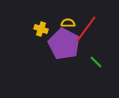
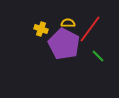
red line: moved 4 px right
green line: moved 2 px right, 6 px up
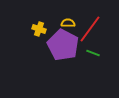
yellow cross: moved 2 px left
purple pentagon: moved 1 px left, 1 px down
green line: moved 5 px left, 3 px up; rotated 24 degrees counterclockwise
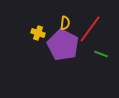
yellow semicircle: moved 3 px left; rotated 96 degrees clockwise
yellow cross: moved 1 px left, 4 px down
green line: moved 8 px right, 1 px down
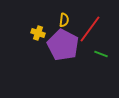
yellow semicircle: moved 1 px left, 3 px up
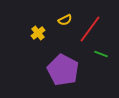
yellow semicircle: moved 1 px right; rotated 56 degrees clockwise
yellow cross: rotated 32 degrees clockwise
purple pentagon: moved 25 px down
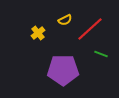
red line: rotated 12 degrees clockwise
purple pentagon: rotated 28 degrees counterclockwise
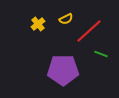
yellow semicircle: moved 1 px right, 1 px up
red line: moved 1 px left, 2 px down
yellow cross: moved 9 px up
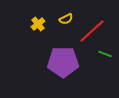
red line: moved 3 px right
green line: moved 4 px right
purple pentagon: moved 8 px up
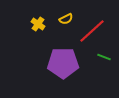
yellow cross: rotated 16 degrees counterclockwise
green line: moved 1 px left, 3 px down
purple pentagon: moved 1 px down
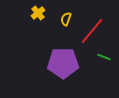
yellow semicircle: rotated 136 degrees clockwise
yellow cross: moved 11 px up; rotated 16 degrees clockwise
red line: rotated 8 degrees counterclockwise
